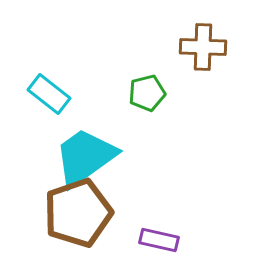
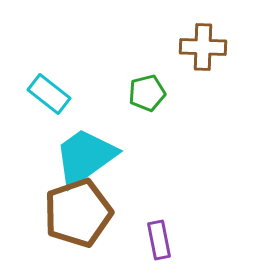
purple rectangle: rotated 66 degrees clockwise
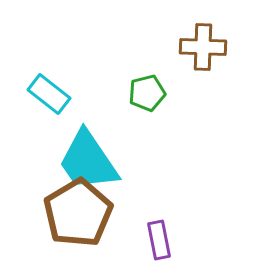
cyan trapezoid: moved 3 px right, 4 px down; rotated 88 degrees counterclockwise
brown pentagon: rotated 12 degrees counterclockwise
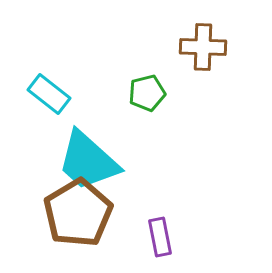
cyan trapezoid: rotated 14 degrees counterclockwise
purple rectangle: moved 1 px right, 3 px up
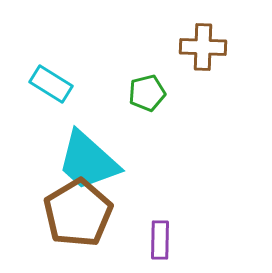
cyan rectangle: moved 2 px right, 10 px up; rotated 6 degrees counterclockwise
purple rectangle: moved 3 px down; rotated 12 degrees clockwise
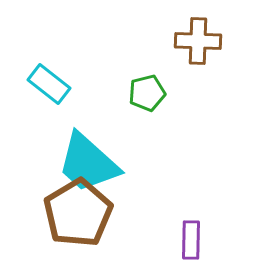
brown cross: moved 5 px left, 6 px up
cyan rectangle: moved 2 px left; rotated 6 degrees clockwise
cyan trapezoid: moved 2 px down
purple rectangle: moved 31 px right
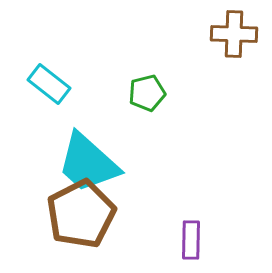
brown cross: moved 36 px right, 7 px up
brown pentagon: moved 3 px right, 1 px down; rotated 4 degrees clockwise
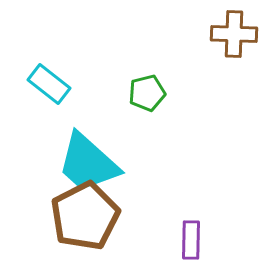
brown pentagon: moved 4 px right, 2 px down
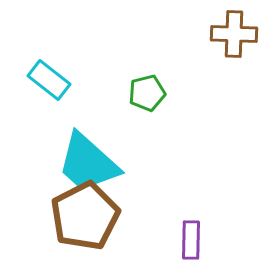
cyan rectangle: moved 4 px up
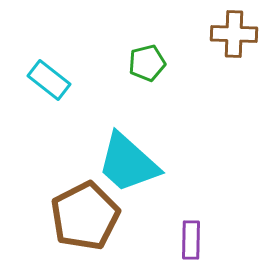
green pentagon: moved 30 px up
cyan trapezoid: moved 40 px right
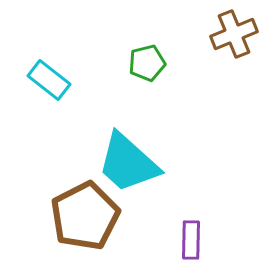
brown cross: rotated 24 degrees counterclockwise
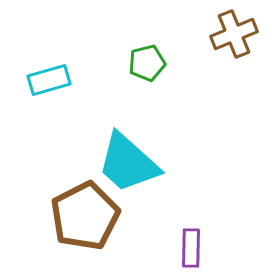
cyan rectangle: rotated 54 degrees counterclockwise
purple rectangle: moved 8 px down
